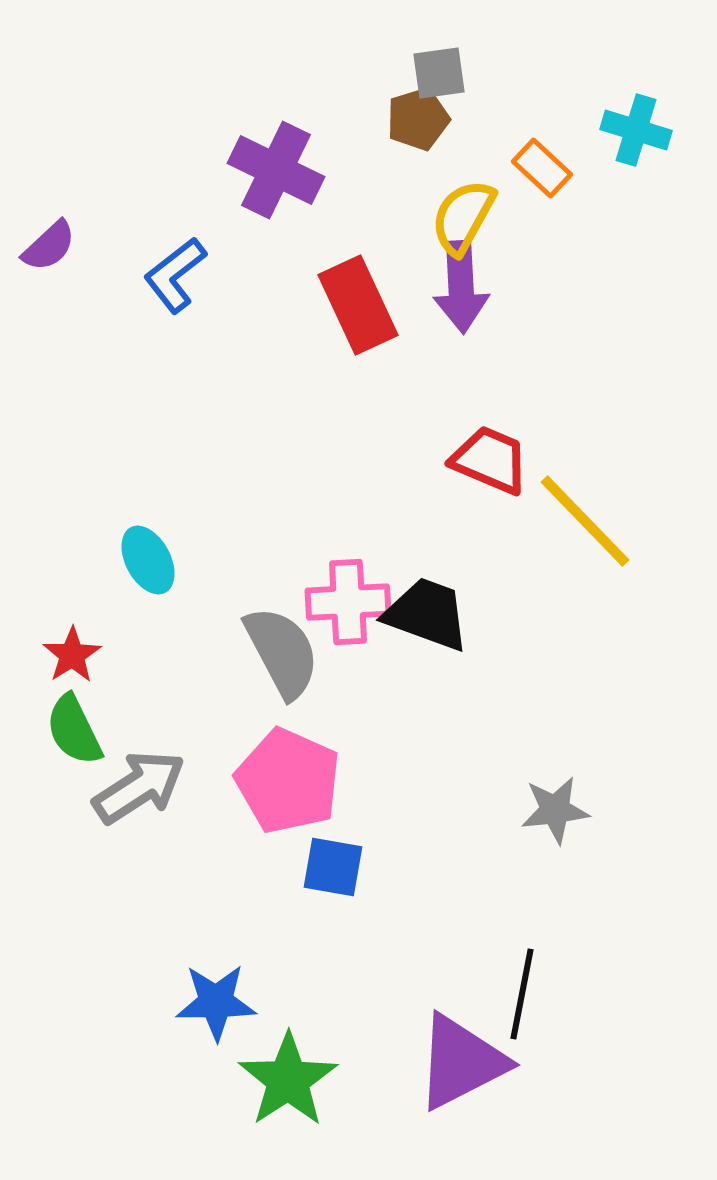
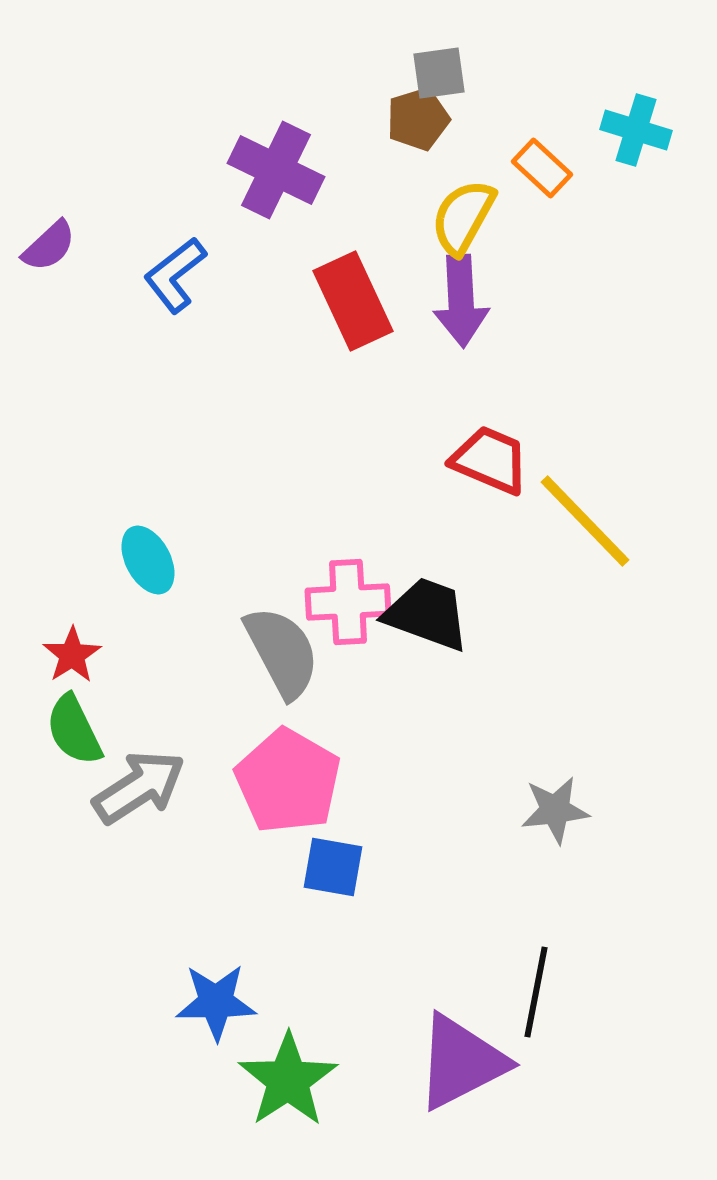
purple arrow: moved 14 px down
red rectangle: moved 5 px left, 4 px up
pink pentagon: rotated 6 degrees clockwise
black line: moved 14 px right, 2 px up
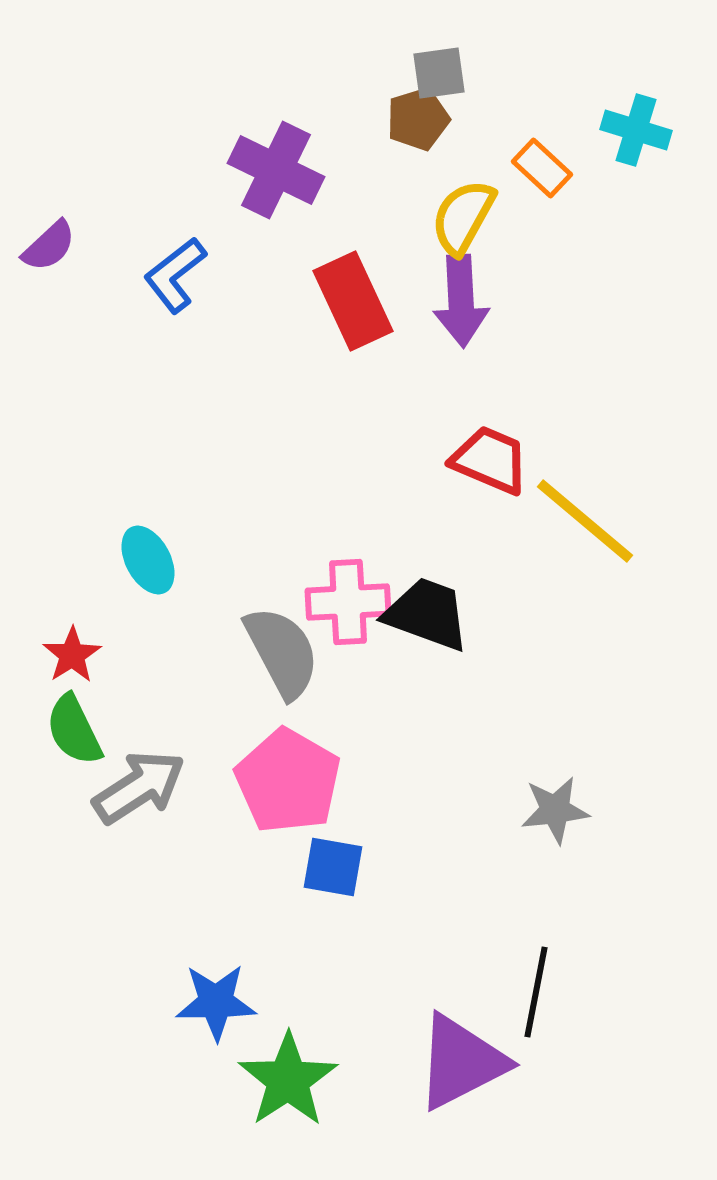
yellow line: rotated 6 degrees counterclockwise
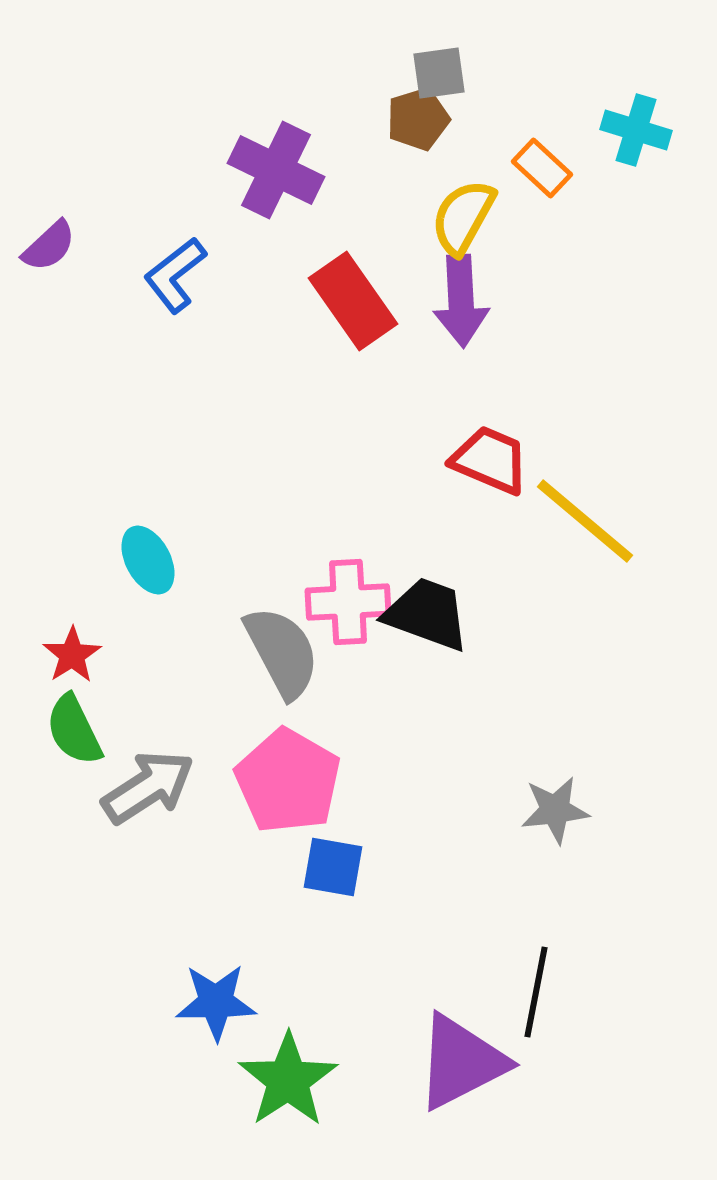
red rectangle: rotated 10 degrees counterclockwise
gray arrow: moved 9 px right
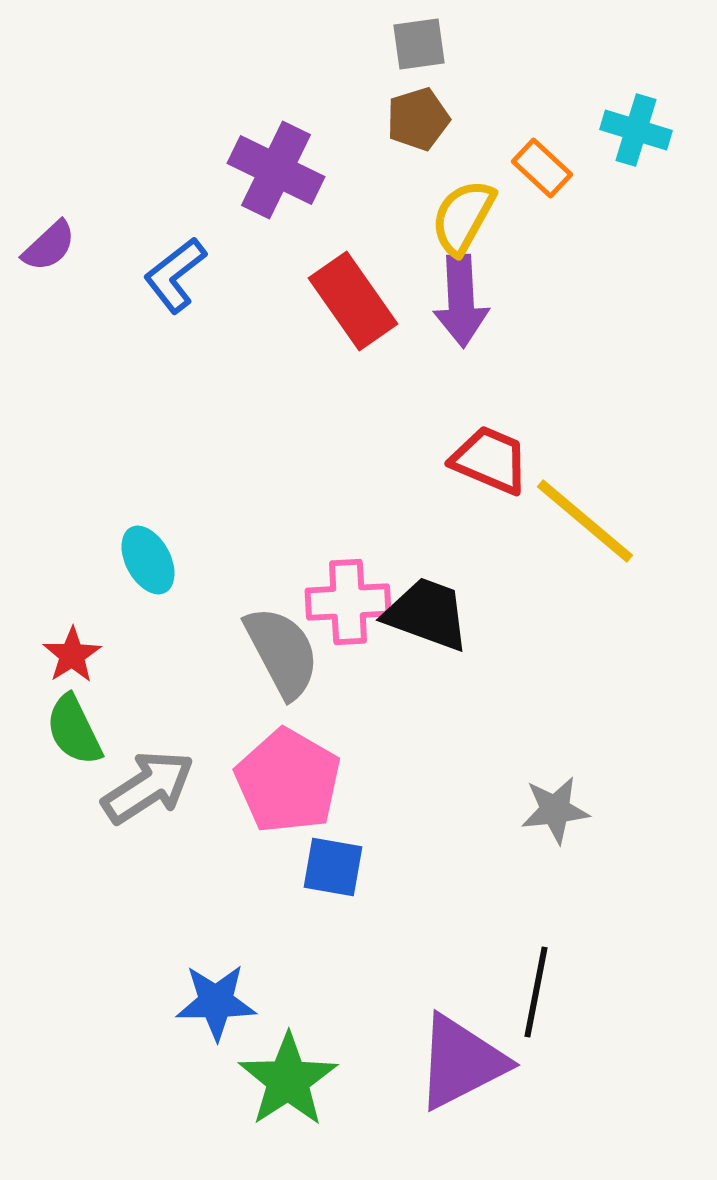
gray square: moved 20 px left, 29 px up
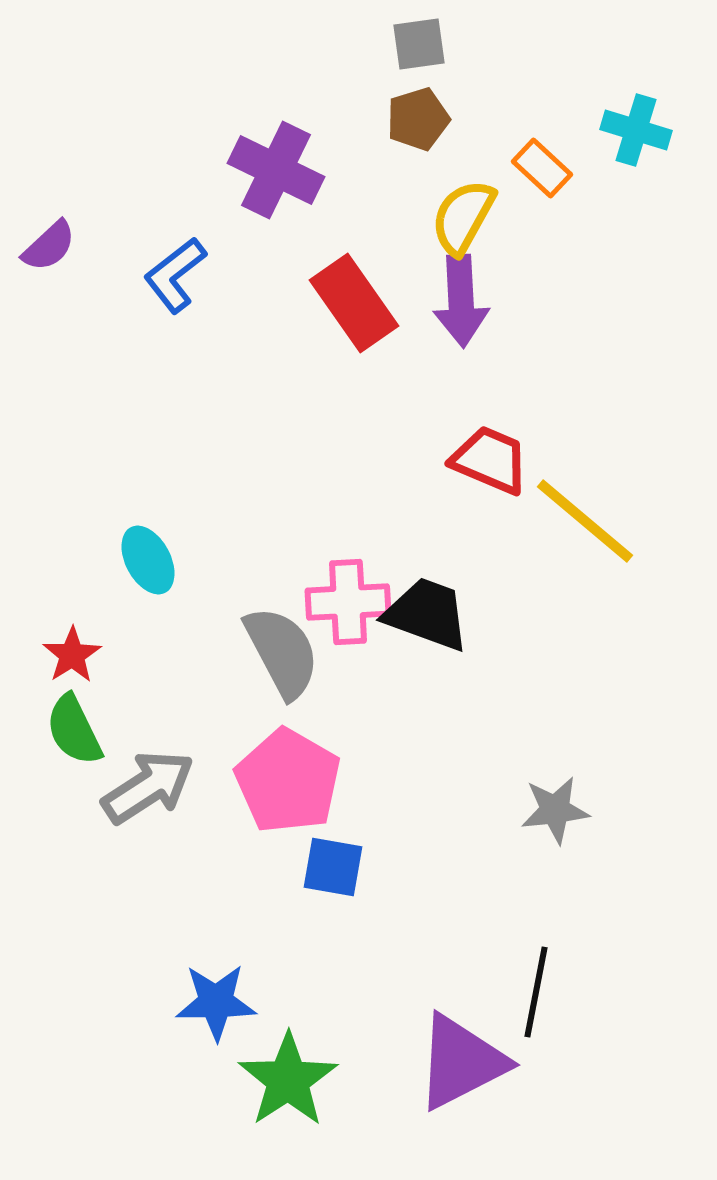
red rectangle: moved 1 px right, 2 px down
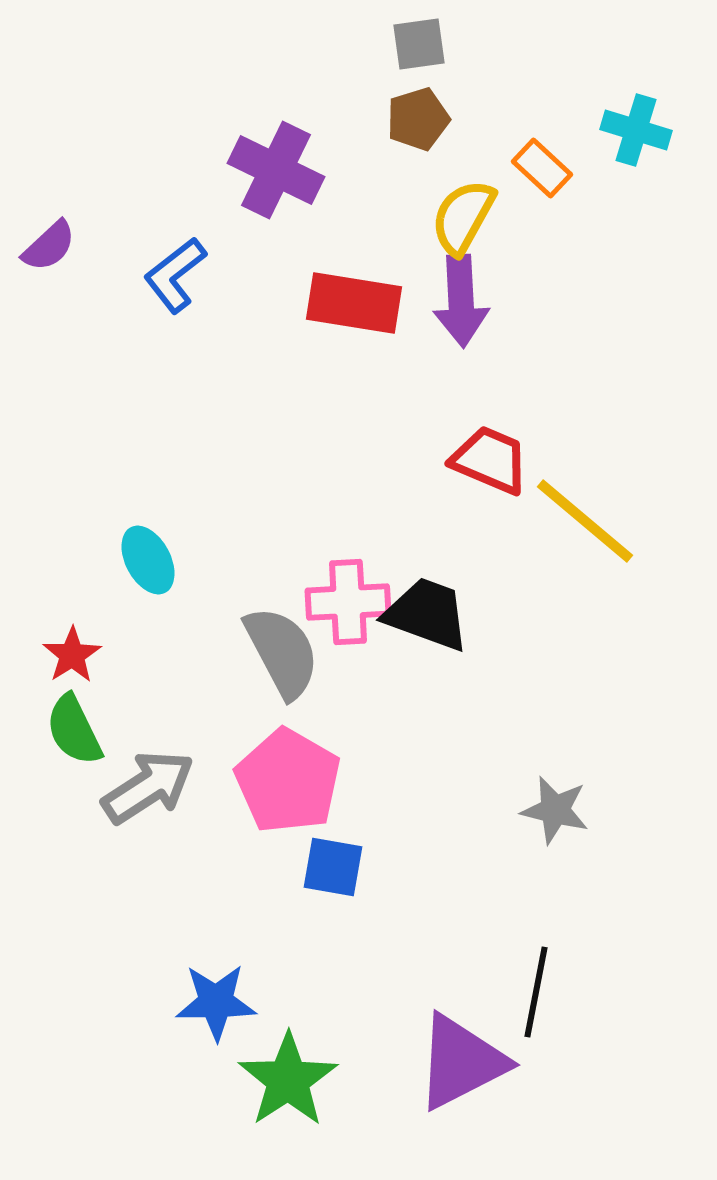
red rectangle: rotated 46 degrees counterclockwise
gray star: rotated 20 degrees clockwise
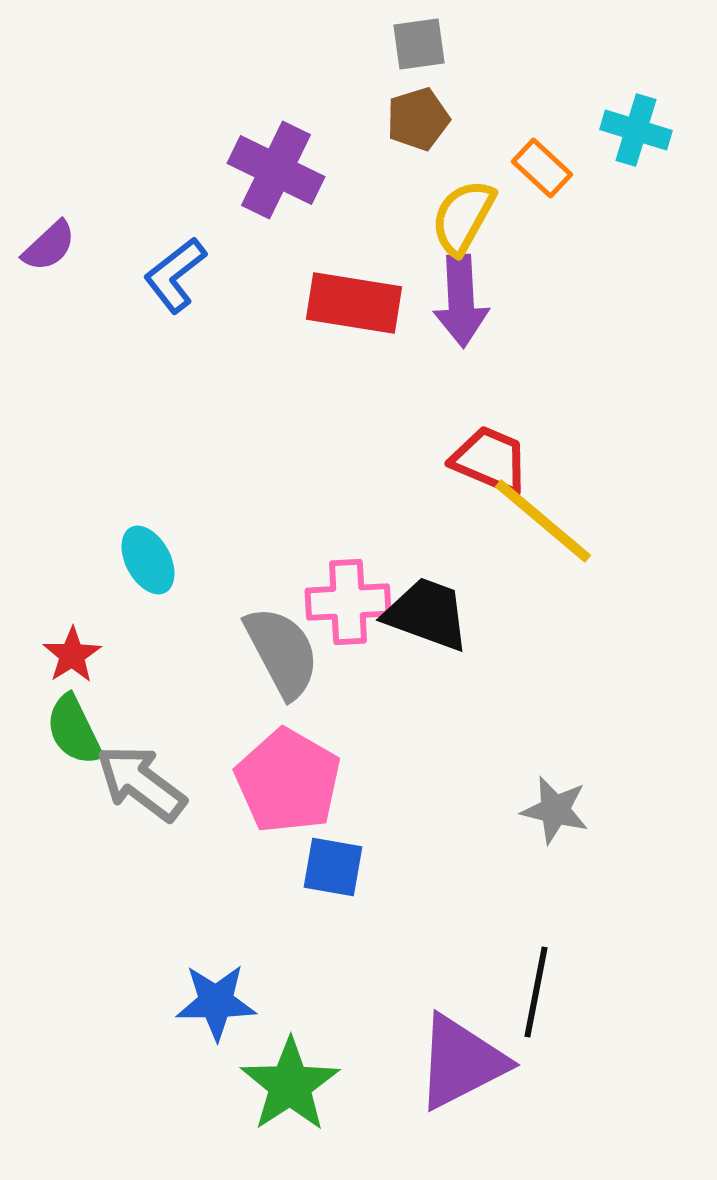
yellow line: moved 42 px left
gray arrow: moved 7 px left, 4 px up; rotated 110 degrees counterclockwise
green star: moved 2 px right, 5 px down
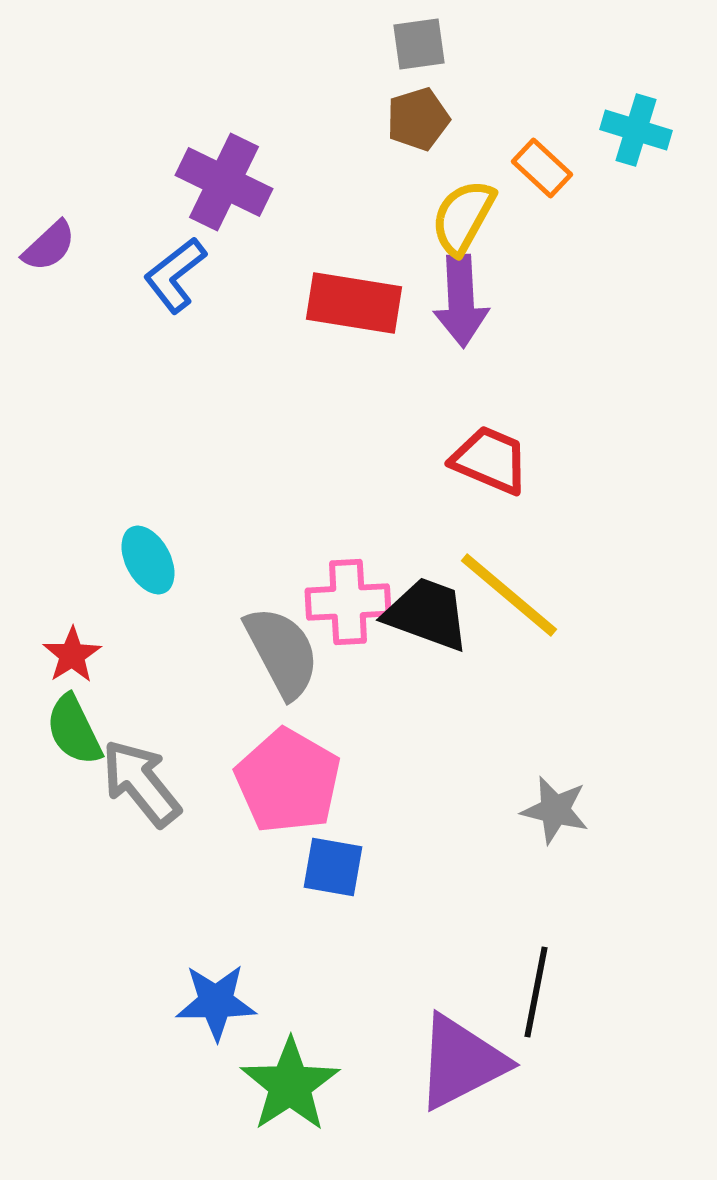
purple cross: moved 52 px left, 12 px down
yellow line: moved 34 px left, 74 px down
gray arrow: rotated 14 degrees clockwise
